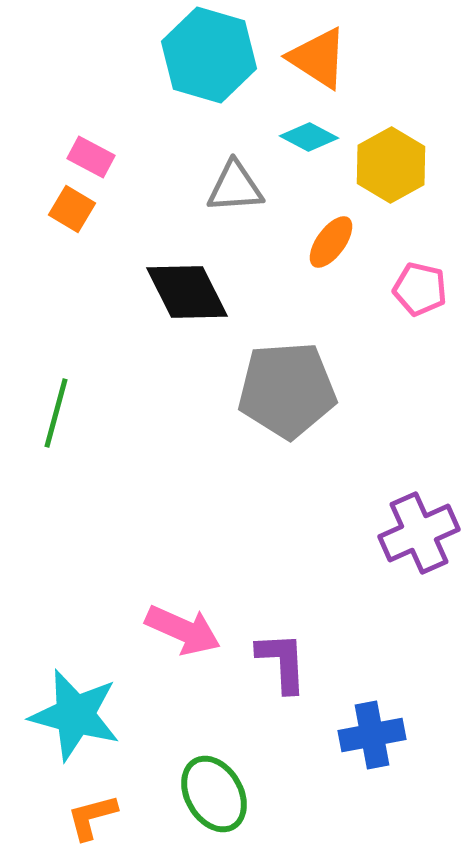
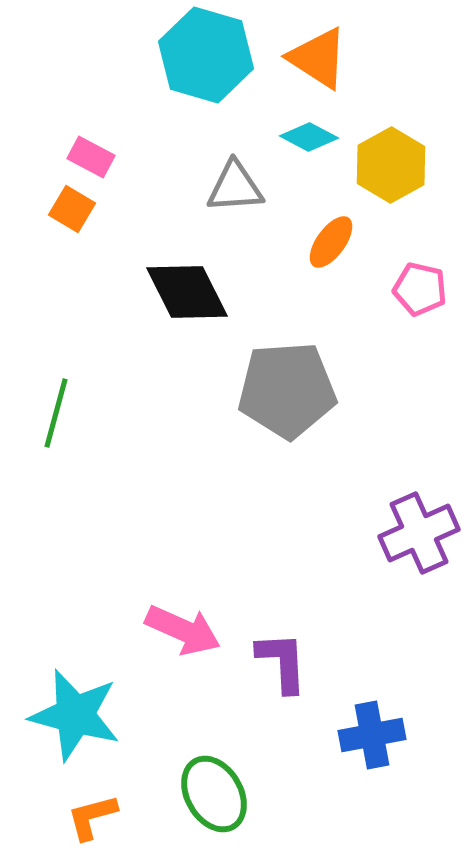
cyan hexagon: moved 3 px left
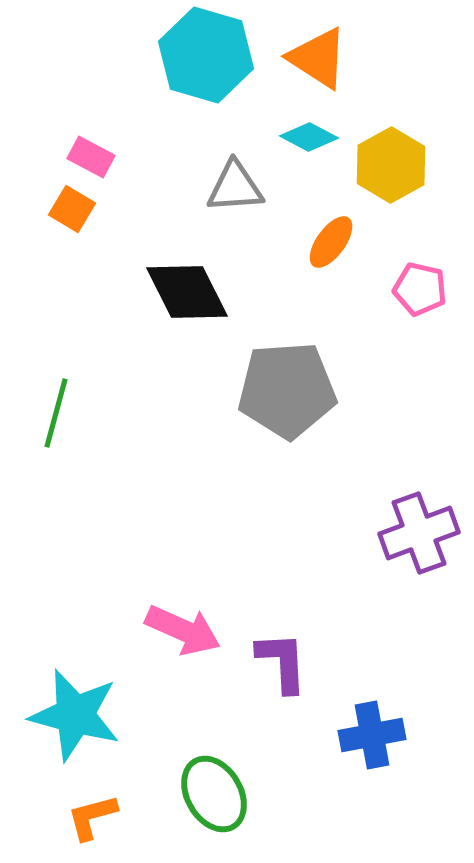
purple cross: rotated 4 degrees clockwise
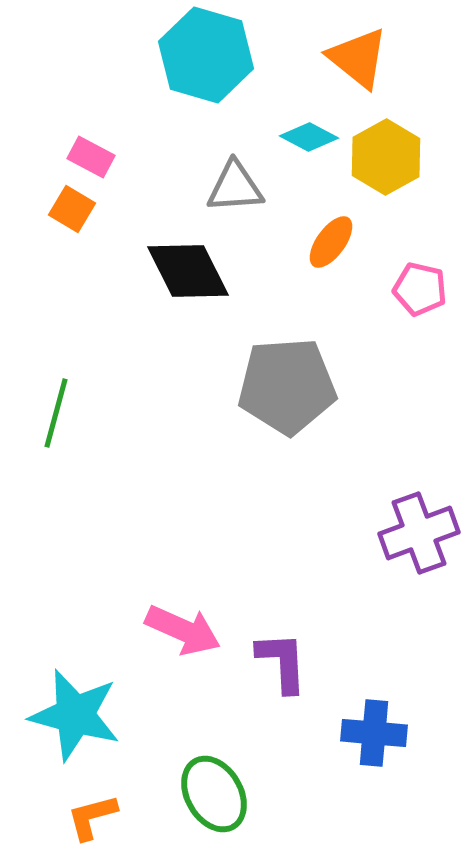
orange triangle: moved 40 px right; rotated 6 degrees clockwise
yellow hexagon: moved 5 px left, 8 px up
black diamond: moved 1 px right, 21 px up
gray pentagon: moved 4 px up
blue cross: moved 2 px right, 2 px up; rotated 16 degrees clockwise
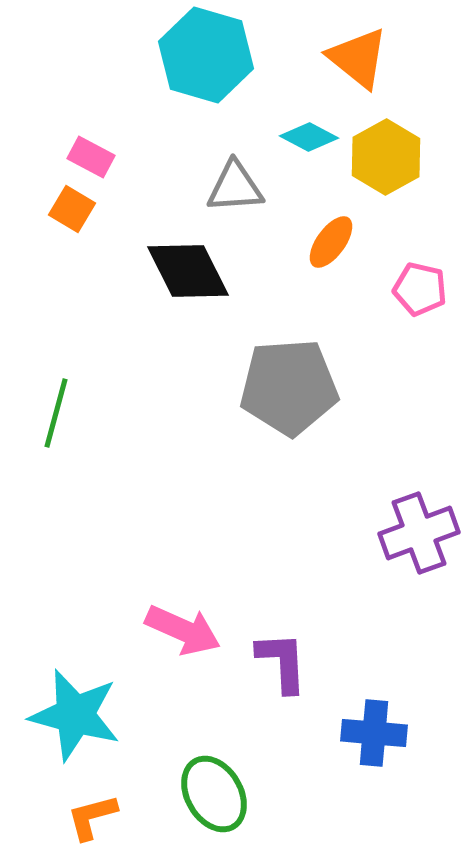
gray pentagon: moved 2 px right, 1 px down
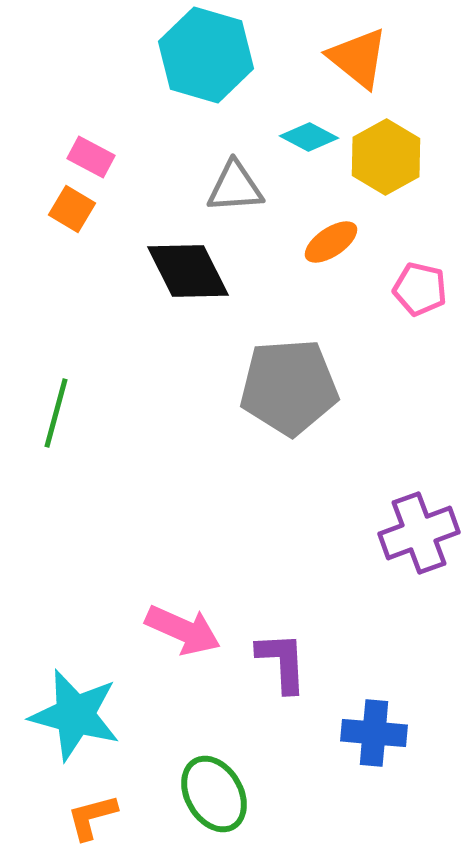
orange ellipse: rotated 20 degrees clockwise
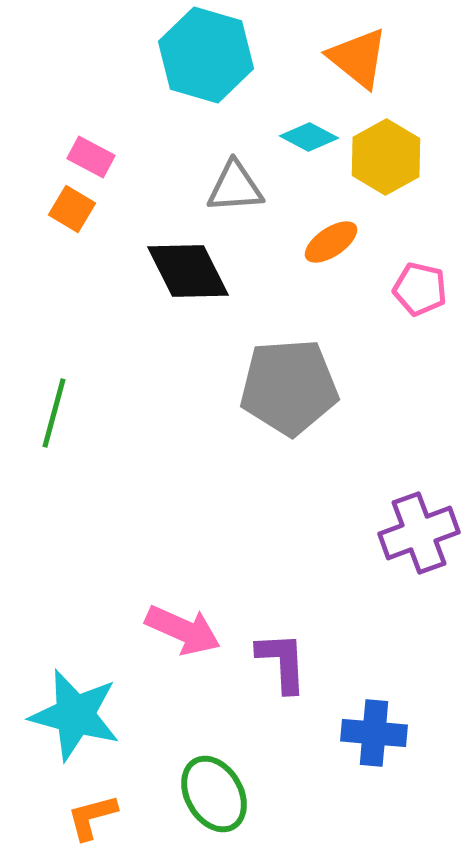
green line: moved 2 px left
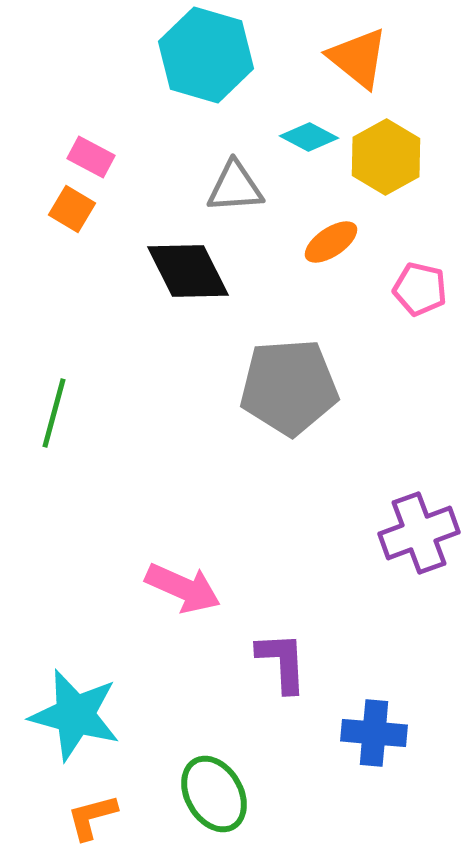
pink arrow: moved 42 px up
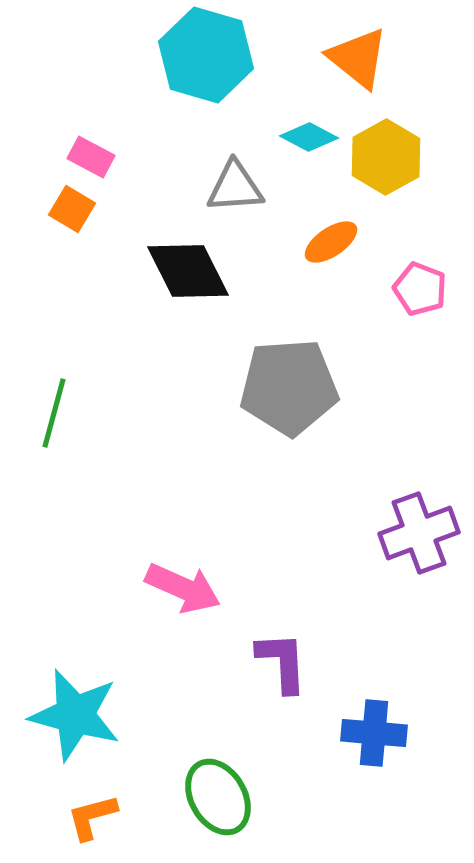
pink pentagon: rotated 8 degrees clockwise
green ellipse: moved 4 px right, 3 px down
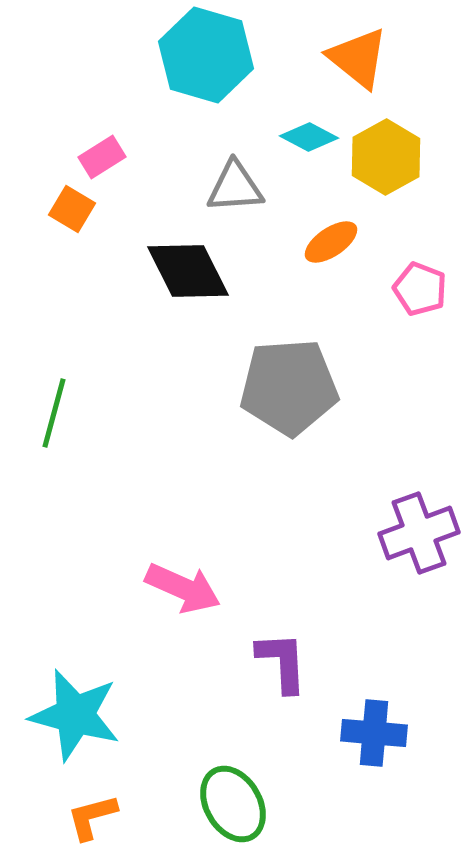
pink rectangle: moved 11 px right; rotated 60 degrees counterclockwise
green ellipse: moved 15 px right, 7 px down
